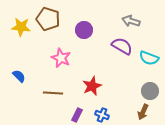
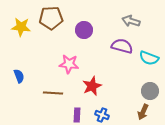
brown pentagon: moved 3 px right, 1 px up; rotated 20 degrees counterclockwise
purple semicircle: rotated 15 degrees counterclockwise
pink star: moved 8 px right, 6 px down; rotated 18 degrees counterclockwise
blue semicircle: rotated 24 degrees clockwise
purple rectangle: rotated 24 degrees counterclockwise
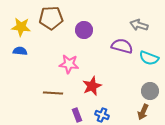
gray arrow: moved 8 px right, 4 px down
blue semicircle: moved 1 px right, 25 px up; rotated 64 degrees counterclockwise
purple rectangle: rotated 24 degrees counterclockwise
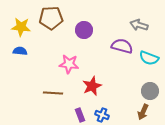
purple rectangle: moved 3 px right
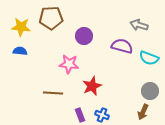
purple circle: moved 6 px down
